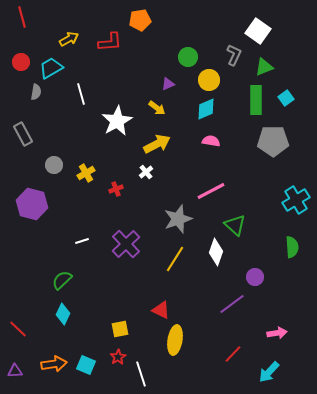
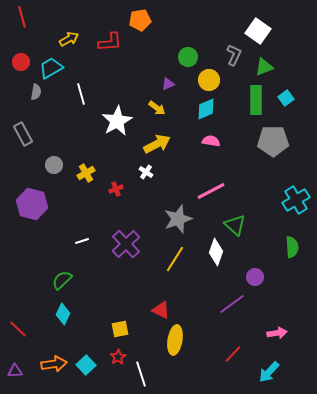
white cross at (146, 172): rotated 16 degrees counterclockwise
cyan square at (86, 365): rotated 24 degrees clockwise
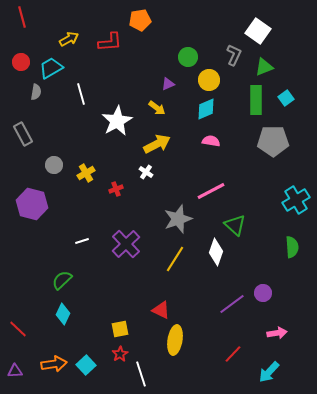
purple circle at (255, 277): moved 8 px right, 16 px down
red star at (118, 357): moved 2 px right, 3 px up
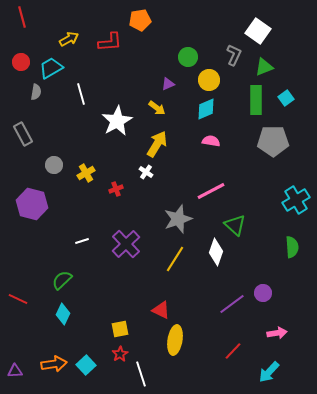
yellow arrow at (157, 144): rotated 32 degrees counterclockwise
red line at (18, 329): moved 30 px up; rotated 18 degrees counterclockwise
red line at (233, 354): moved 3 px up
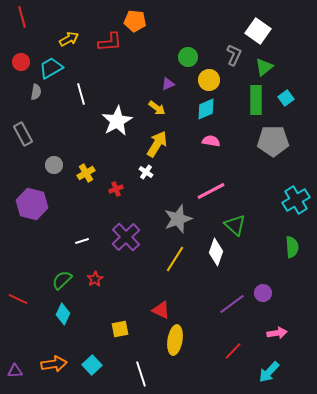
orange pentagon at (140, 20): moved 5 px left, 1 px down; rotated 15 degrees clockwise
green triangle at (264, 67): rotated 18 degrees counterclockwise
purple cross at (126, 244): moved 7 px up
red star at (120, 354): moved 25 px left, 75 px up
cyan square at (86, 365): moved 6 px right
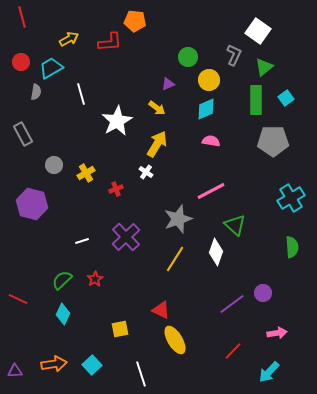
cyan cross at (296, 200): moved 5 px left, 2 px up
yellow ellipse at (175, 340): rotated 40 degrees counterclockwise
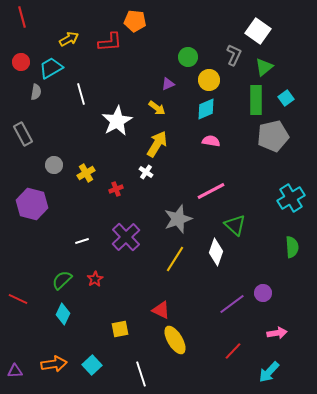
gray pentagon at (273, 141): moved 5 px up; rotated 12 degrees counterclockwise
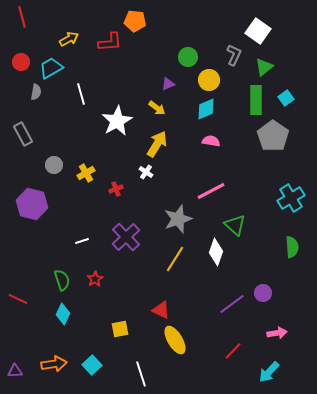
gray pentagon at (273, 136): rotated 24 degrees counterclockwise
green semicircle at (62, 280): rotated 115 degrees clockwise
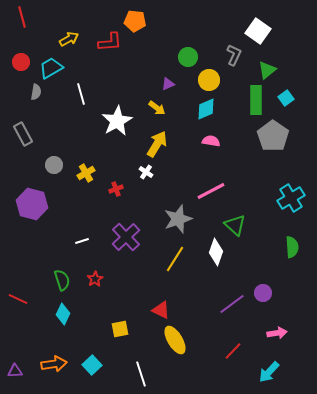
green triangle at (264, 67): moved 3 px right, 3 px down
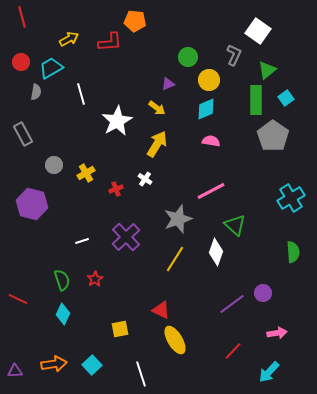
white cross at (146, 172): moved 1 px left, 7 px down
green semicircle at (292, 247): moved 1 px right, 5 px down
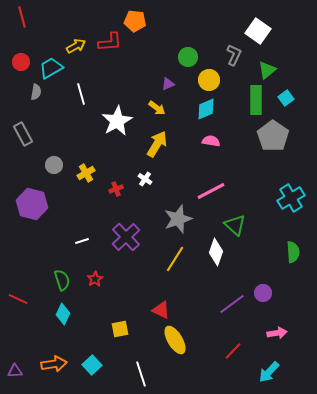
yellow arrow at (69, 39): moved 7 px right, 7 px down
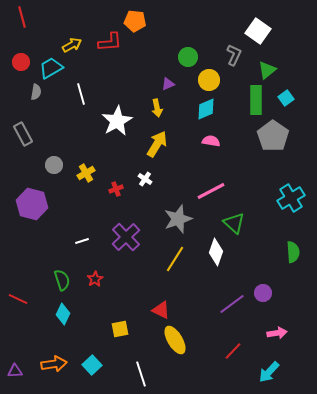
yellow arrow at (76, 46): moved 4 px left, 1 px up
yellow arrow at (157, 108): rotated 42 degrees clockwise
green triangle at (235, 225): moved 1 px left, 2 px up
